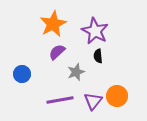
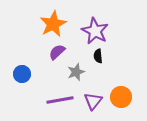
orange circle: moved 4 px right, 1 px down
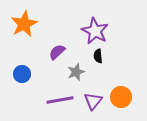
orange star: moved 29 px left
